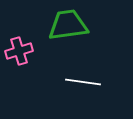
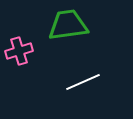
white line: rotated 32 degrees counterclockwise
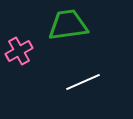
pink cross: rotated 12 degrees counterclockwise
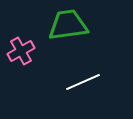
pink cross: moved 2 px right
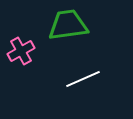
white line: moved 3 px up
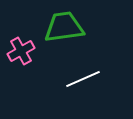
green trapezoid: moved 4 px left, 2 px down
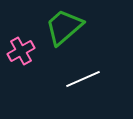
green trapezoid: rotated 33 degrees counterclockwise
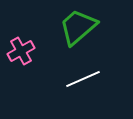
green trapezoid: moved 14 px right
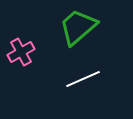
pink cross: moved 1 px down
